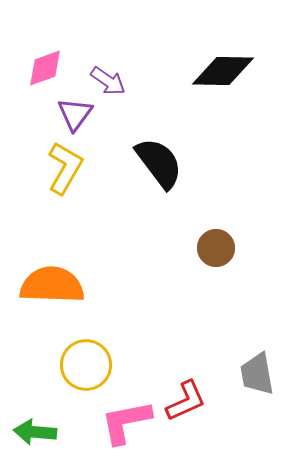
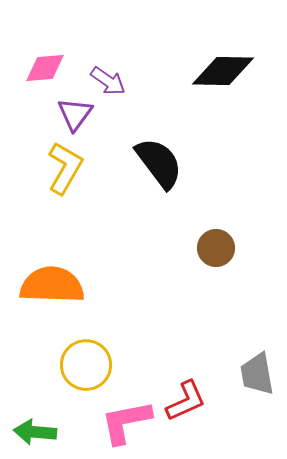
pink diamond: rotated 15 degrees clockwise
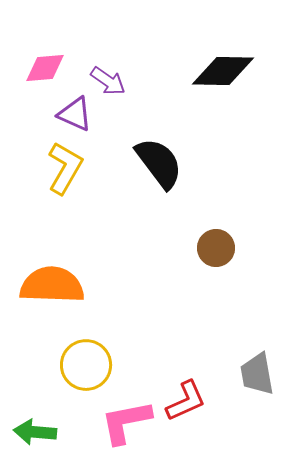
purple triangle: rotated 42 degrees counterclockwise
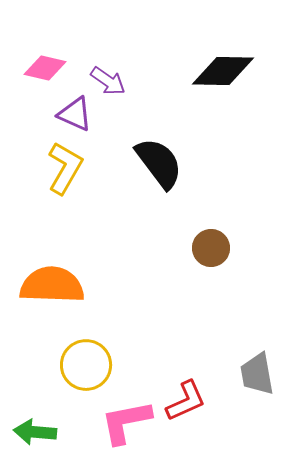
pink diamond: rotated 18 degrees clockwise
brown circle: moved 5 px left
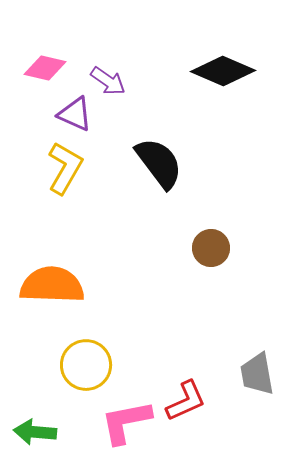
black diamond: rotated 22 degrees clockwise
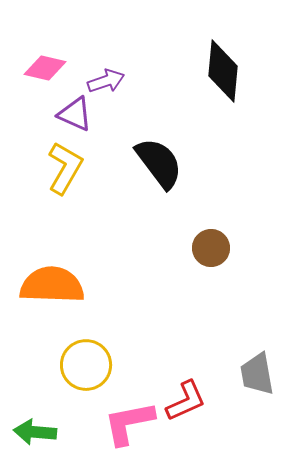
black diamond: rotated 72 degrees clockwise
purple arrow: moved 2 px left; rotated 54 degrees counterclockwise
pink L-shape: moved 3 px right, 1 px down
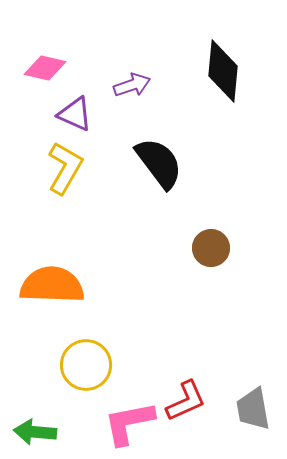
purple arrow: moved 26 px right, 4 px down
gray trapezoid: moved 4 px left, 35 px down
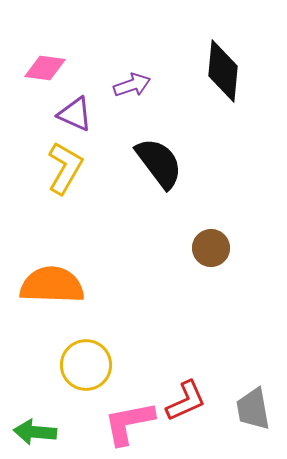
pink diamond: rotated 6 degrees counterclockwise
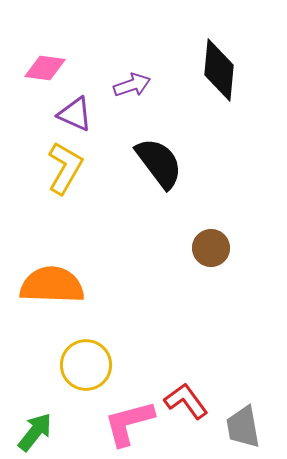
black diamond: moved 4 px left, 1 px up
red L-shape: rotated 102 degrees counterclockwise
gray trapezoid: moved 10 px left, 18 px down
pink L-shape: rotated 4 degrees counterclockwise
green arrow: rotated 123 degrees clockwise
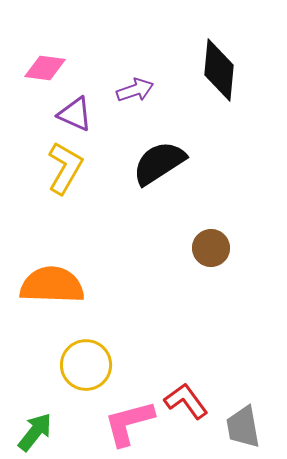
purple arrow: moved 3 px right, 5 px down
black semicircle: rotated 86 degrees counterclockwise
